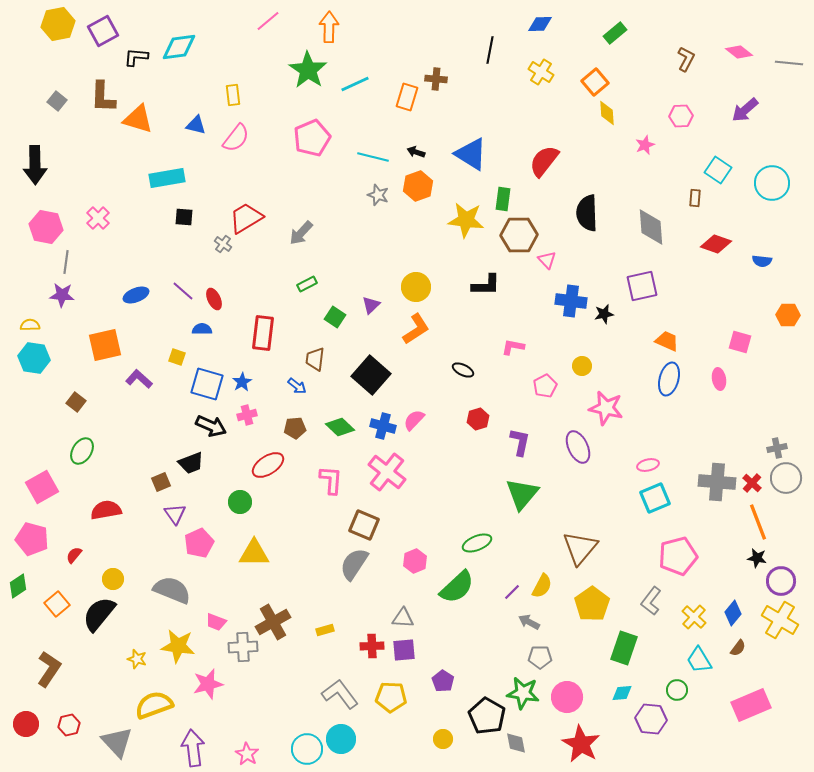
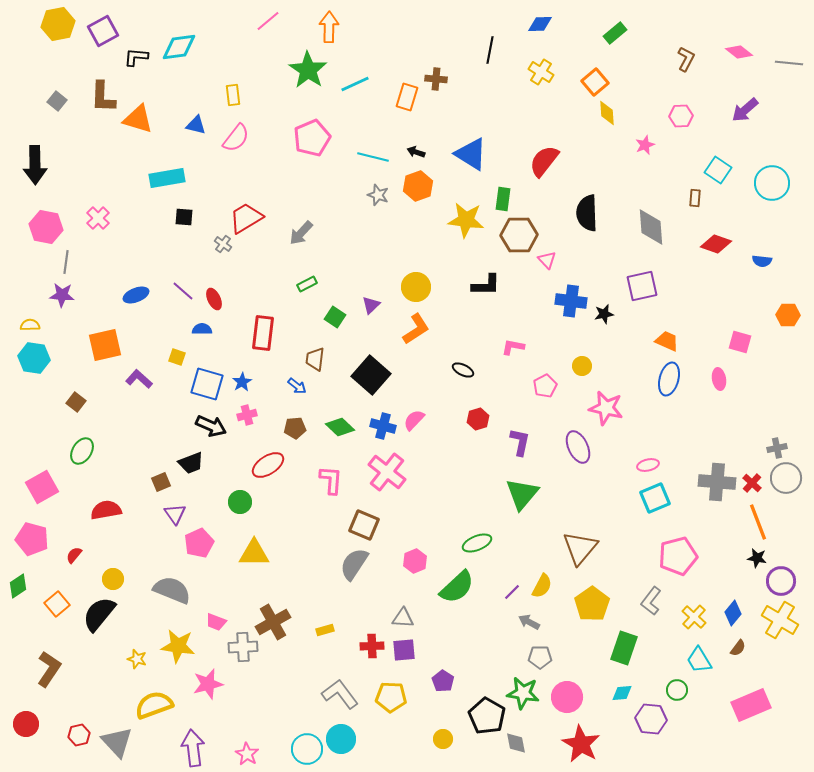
red hexagon at (69, 725): moved 10 px right, 10 px down
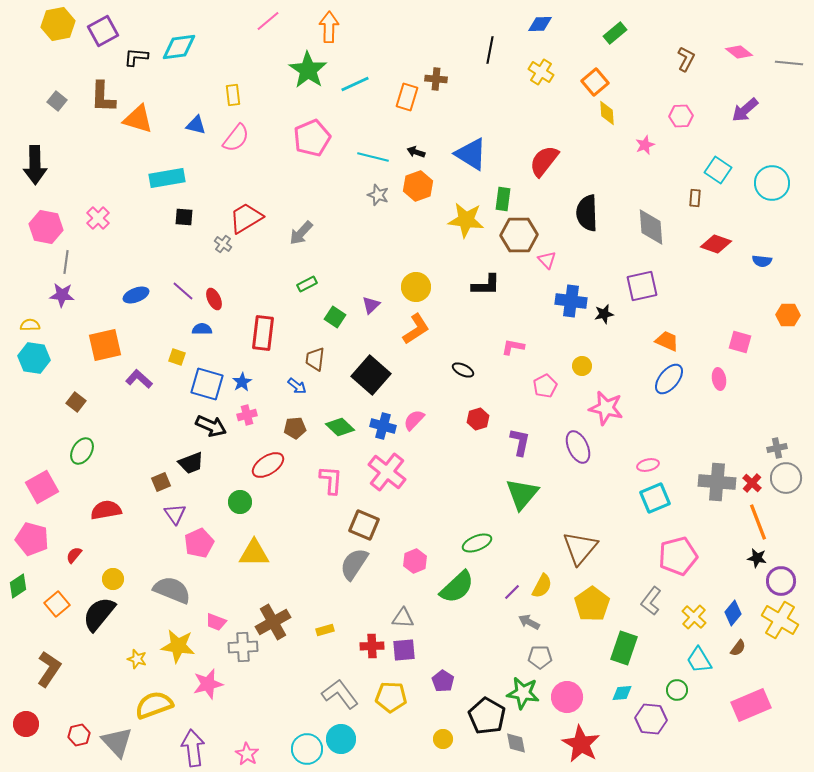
blue ellipse at (669, 379): rotated 24 degrees clockwise
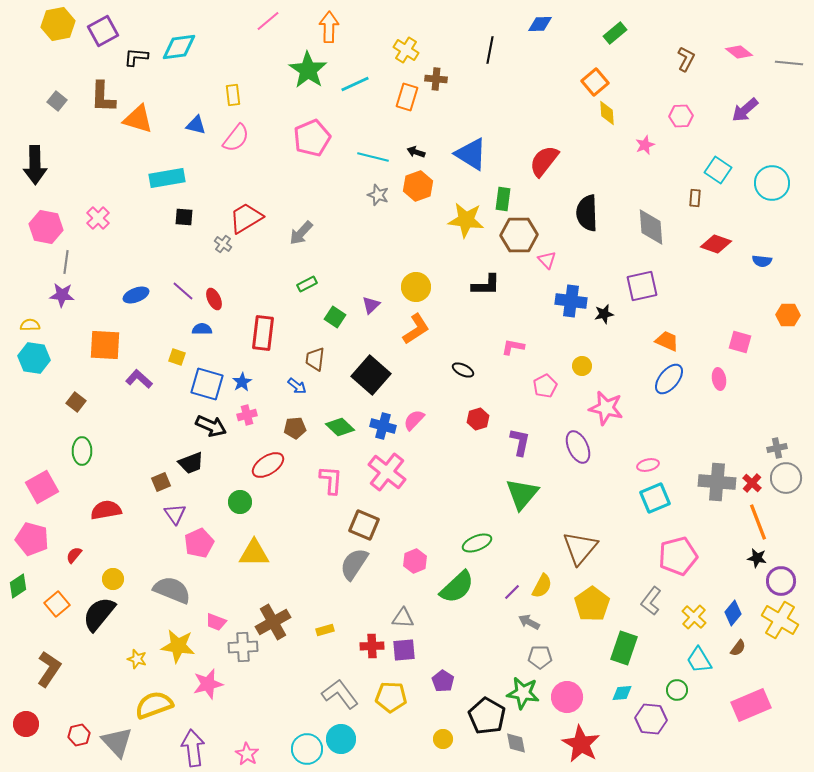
yellow cross at (541, 72): moved 135 px left, 22 px up
orange square at (105, 345): rotated 16 degrees clockwise
green ellipse at (82, 451): rotated 32 degrees counterclockwise
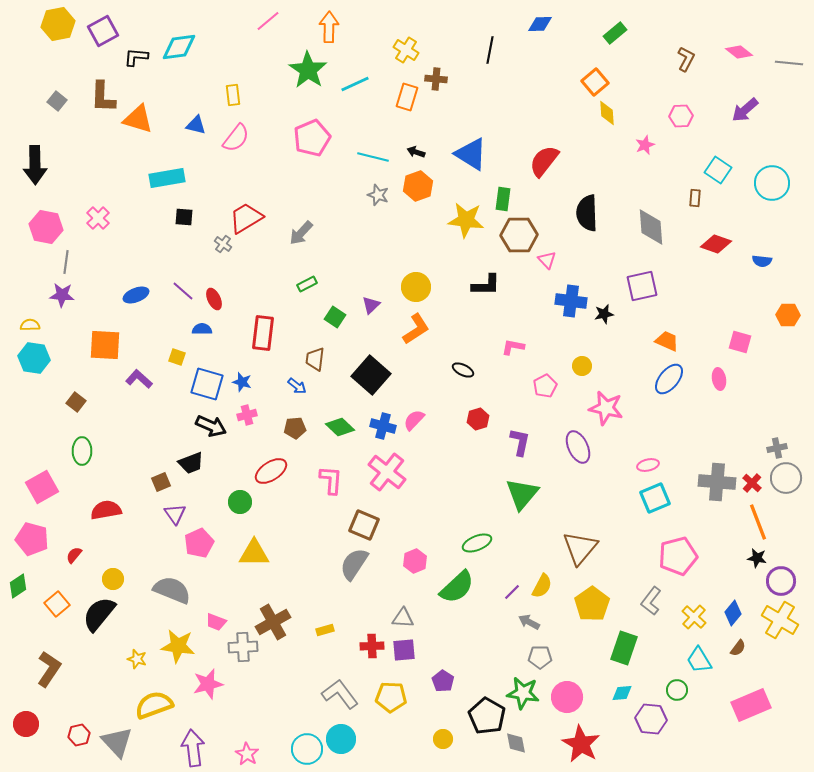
blue star at (242, 382): rotated 24 degrees counterclockwise
red ellipse at (268, 465): moved 3 px right, 6 px down
